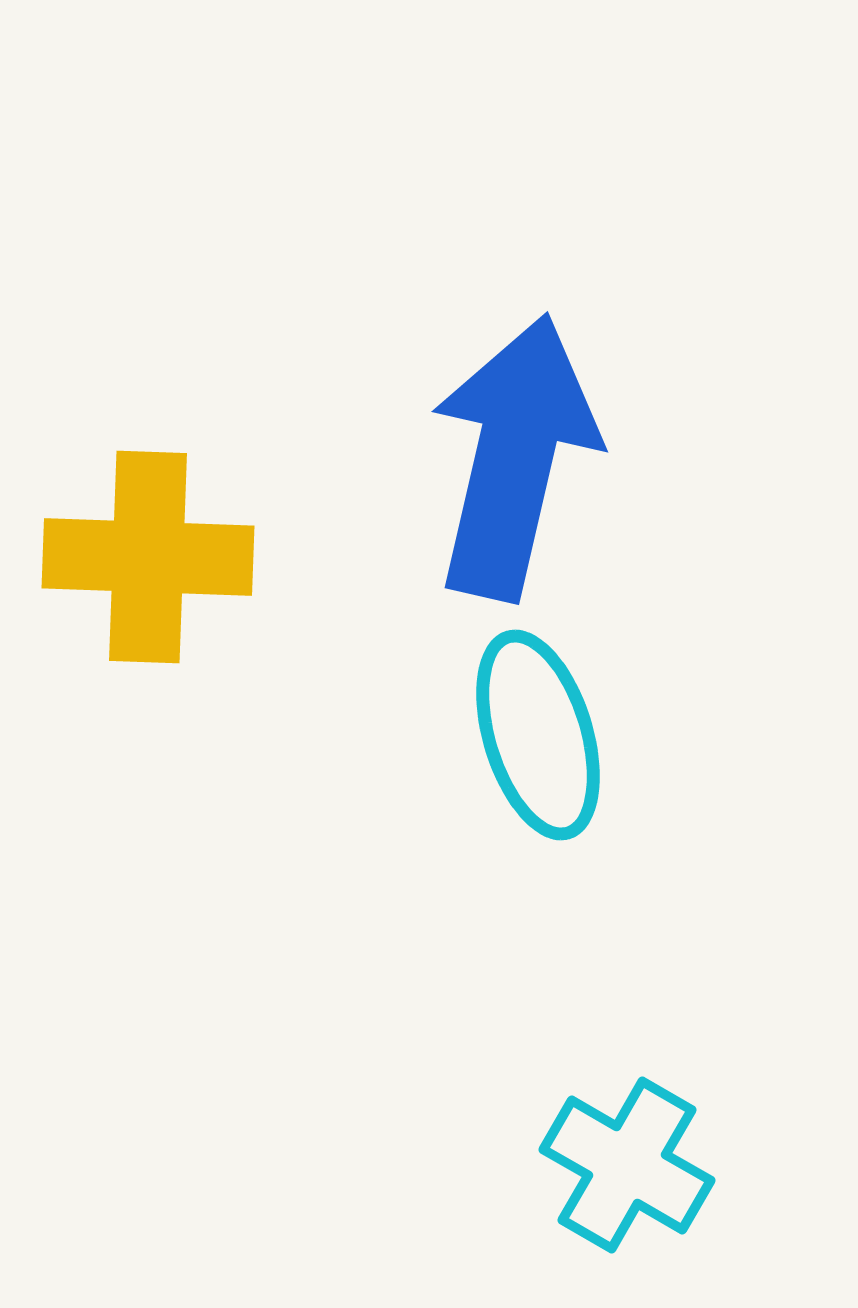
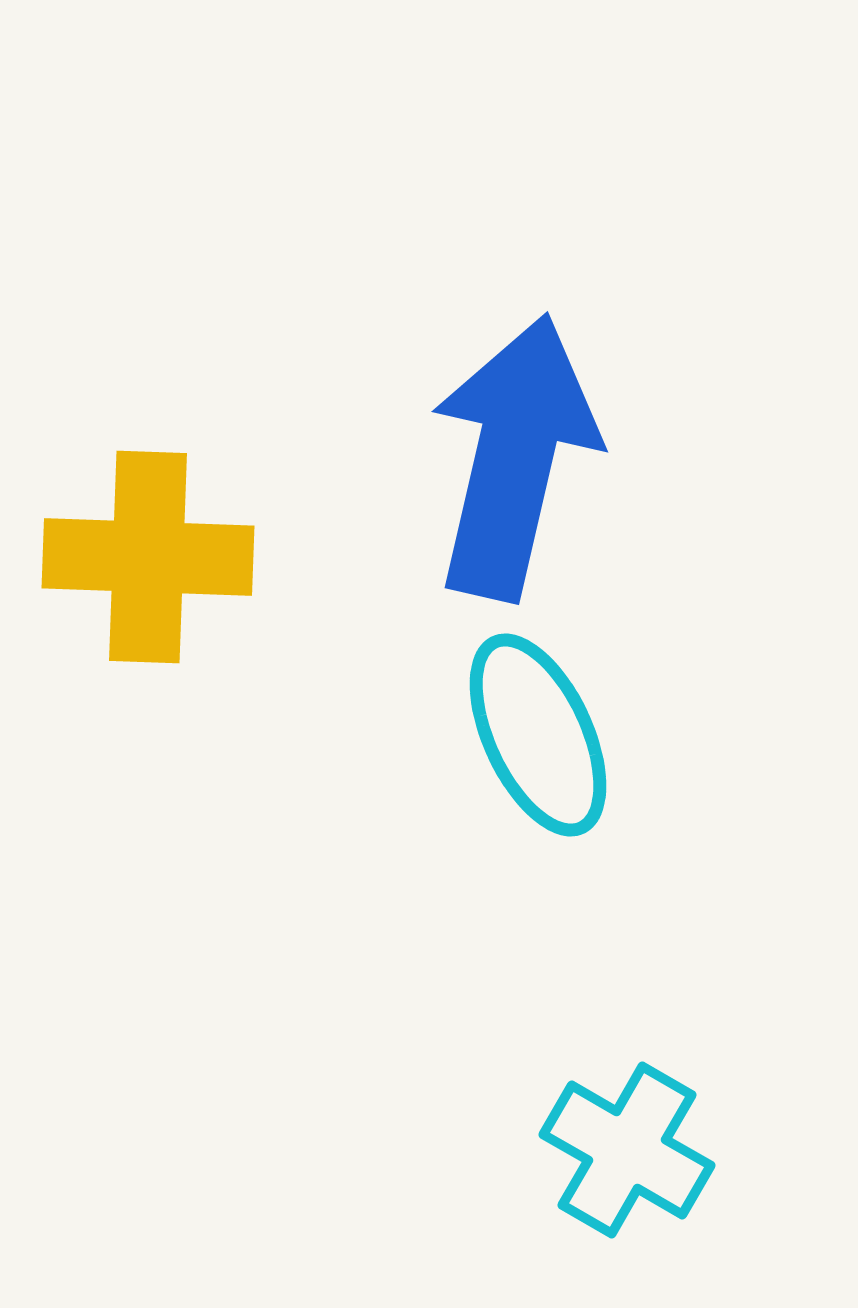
cyan ellipse: rotated 8 degrees counterclockwise
cyan cross: moved 15 px up
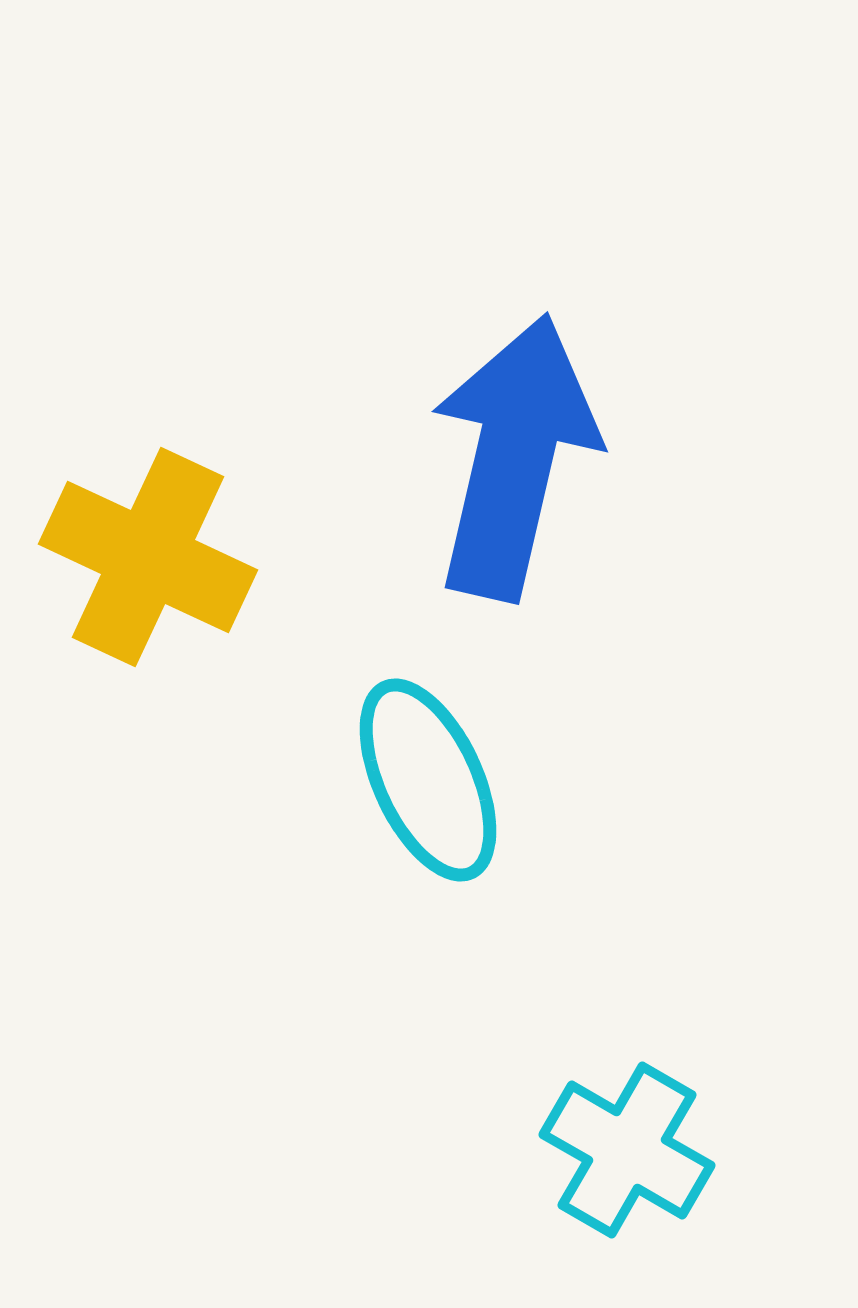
yellow cross: rotated 23 degrees clockwise
cyan ellipse: moved 110 px left, 45 px down
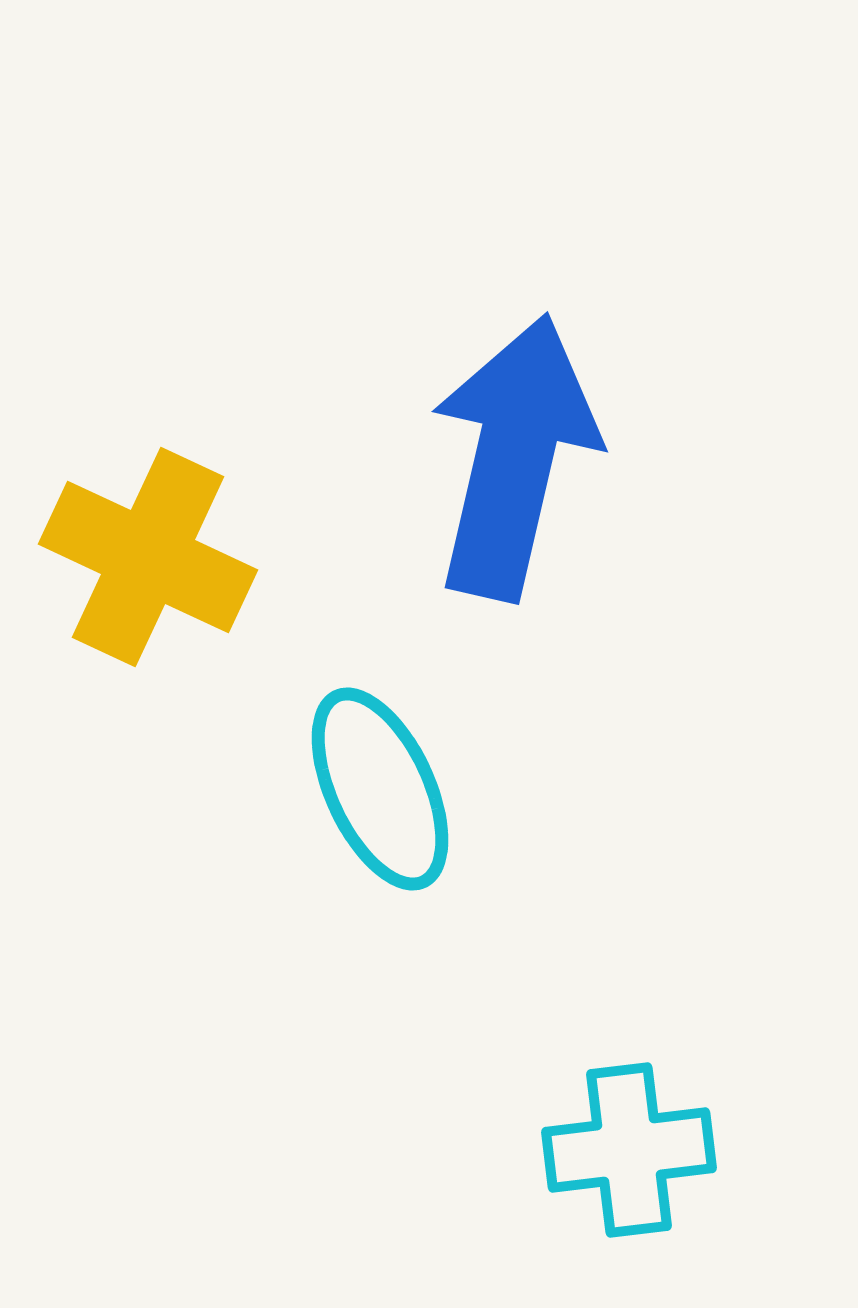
cyan ellipse: moved 48 px left, 9 px down
cyan cross: moved 2 px right; rotated 37 degrees counterclockwise
